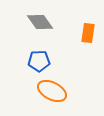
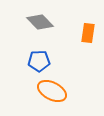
gray diamond: rotated 8 degrees counterclockwise
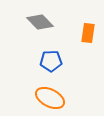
blue pentagon: moved 12 px right
orange ellipse: moved 2 px left, 7 px down
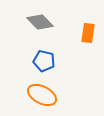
blue pentagon: moved 7 px left; rotated 15 degrees clockwise
orange ellipse: moved 8 px left, 3 px up
